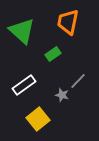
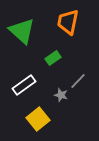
green rectangle: moved 4 px down
gray star: moved 1 px left
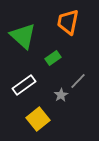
green triangle: moved 1 px right, 5 px down
gray star: rotated 24 degrees clockwise
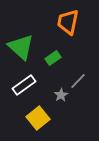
green triangle: moved 2 px left, 11 px down
yellow square: moved 1 px up
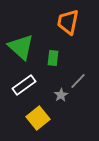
green rectangle: rotated 49 degrees counterclockwise
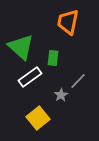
white rectangle: moved 6 px right, 8 px up
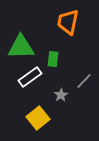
green triangle: rotated 44 degrees counterclockwise
green rectangle: moved 1 px down
gray line: moved 6 px right
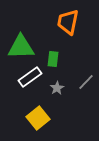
gray line: moved 2 px right, 1 px down
gray star: moved 4 px left, 7 px up
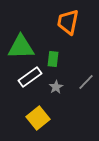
gray star: moved 1 px left, 1 px up
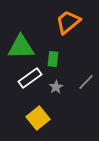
orange trapezoid: rotated 40 degrees clockwise
white rectangle: moved 1 px down
